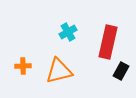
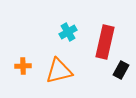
red rectangle: moved 3 px left
black rectangle: moved 1 px up
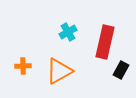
orange triangle: rotated 16 degrees counterclockwise
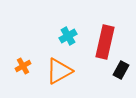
cyan cross: moved 4 px down
orange cross: rotated 28 degrees counterclockwise
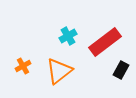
red rectangle: rotated 40 degrees clockwise
orange triangle: rotated 8 degrees counterclockwise
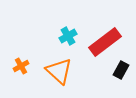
orange cross: moved 2 px left
orange triangle: rotated 40 degrees counterclockwise
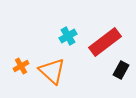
orange triangle: moved 7 px left
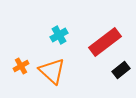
cyan cross: moved 9 px left, 1 px up
black rectangle: rotated 24 degrees clockwise
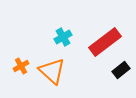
cyan cross: moved 4 px right, 2 px down
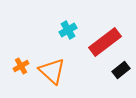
cyan cross: moved 5 px right, 7 px up
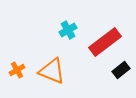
orange cross: moved 4 px left, 4 px down
orange triangle: rotated 20 degrees counterclockwise
